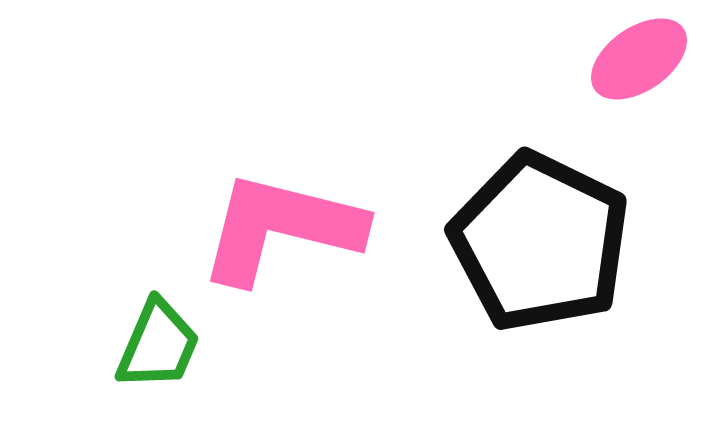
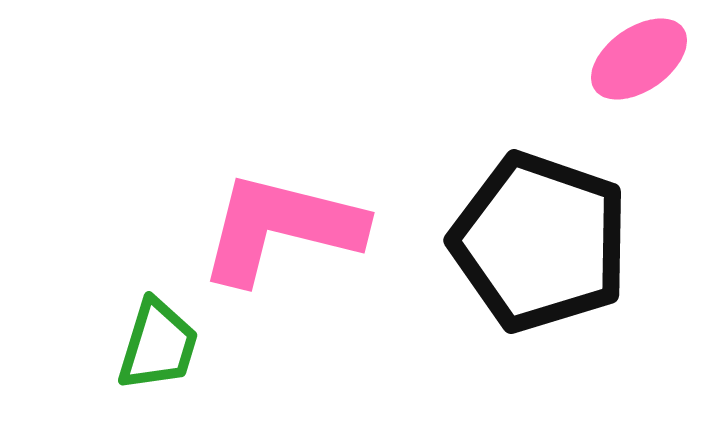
black pentagon: rotated 7 degrees counterclockwise
green trapezoid: rotated 6 degrees counterclockwise
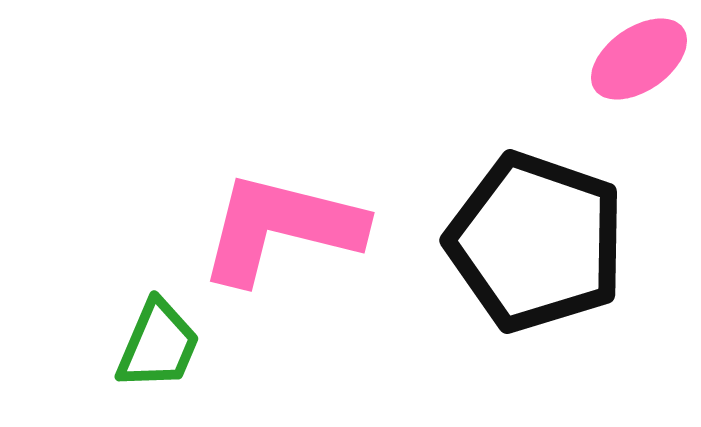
black pentagon: moved 4 px left
green trapezoid: rotated 6 degrees clockwise
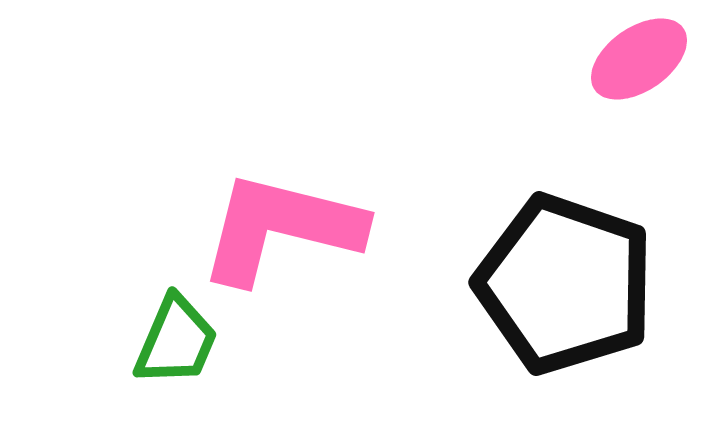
black pentagon: moved 29 px right, 42 px down
green trapezoid: moved 18 px right, 4 px up
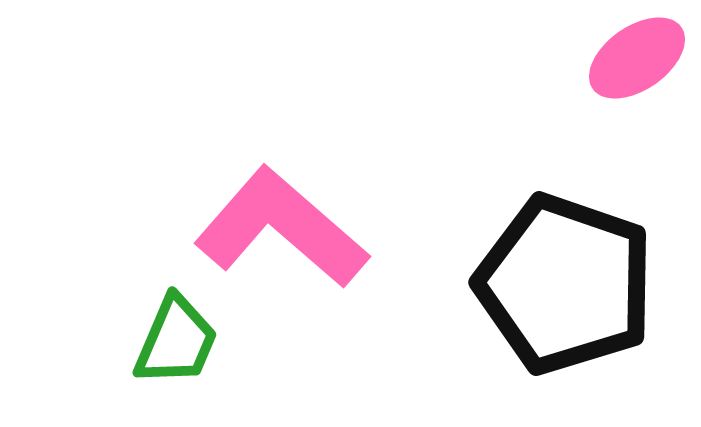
pink ellipse: moved 2 px left, 1 px up
pink L-shape: rotated 27 degrees clockwise
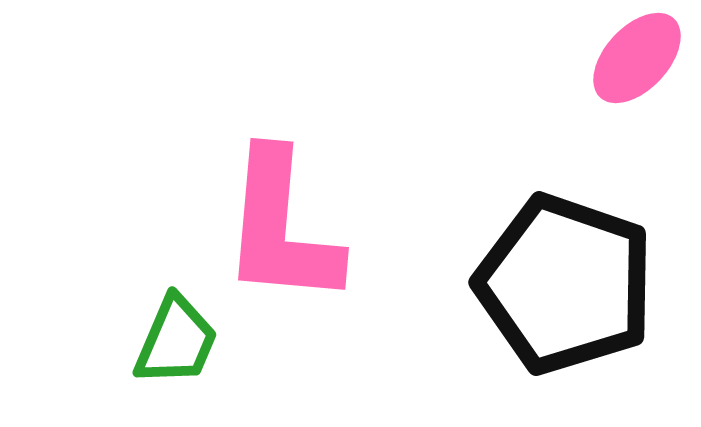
pink ellipse: rotated 12 degrees counterclockwise
pink L-shape: rotated 126 degrees counterclockwise
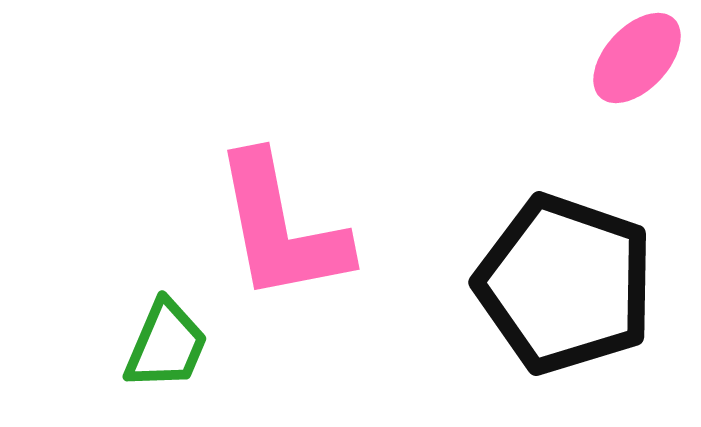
pink L-shape: rotated 16 degrees counterclockwise
green trapezoid: moved 10 px left, 4 px down
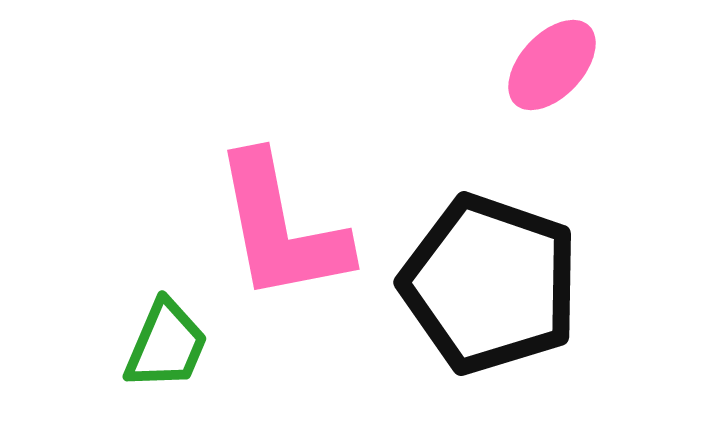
pink ellipse: moved 85 px left, 7 px down
black pentagon: moved 75 px left
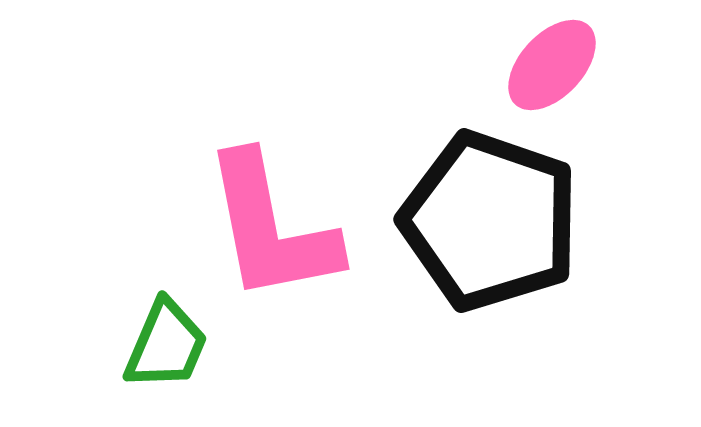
pink L-shape: moved 10 px left
black pentagon: moved 63 px up
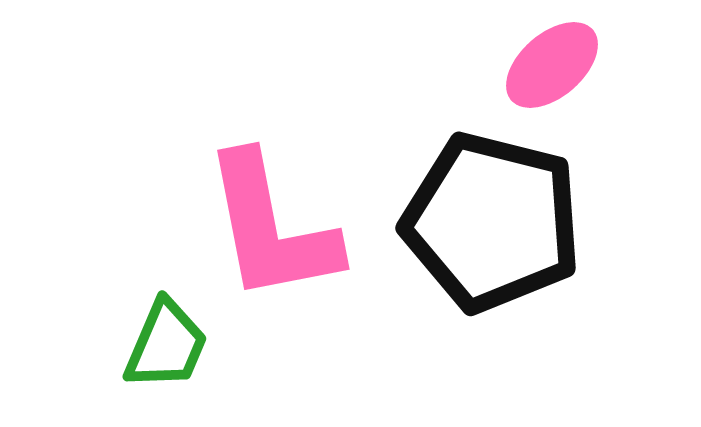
pink ellipse: rotated 6 degrees clockwise
black pentagon: moved 2 px right, 1 px down; rotated 5 degrees counterclockwise
